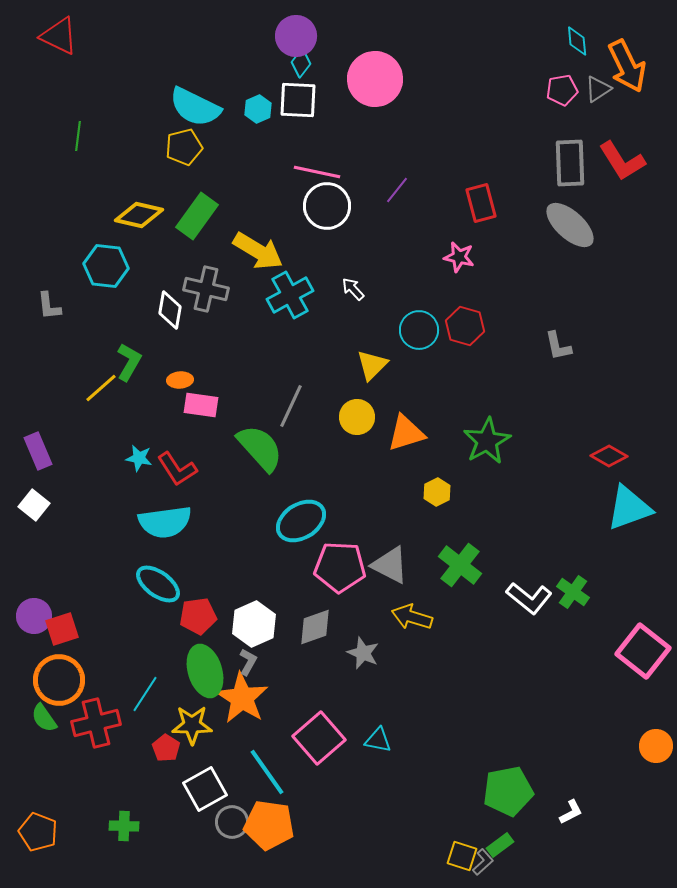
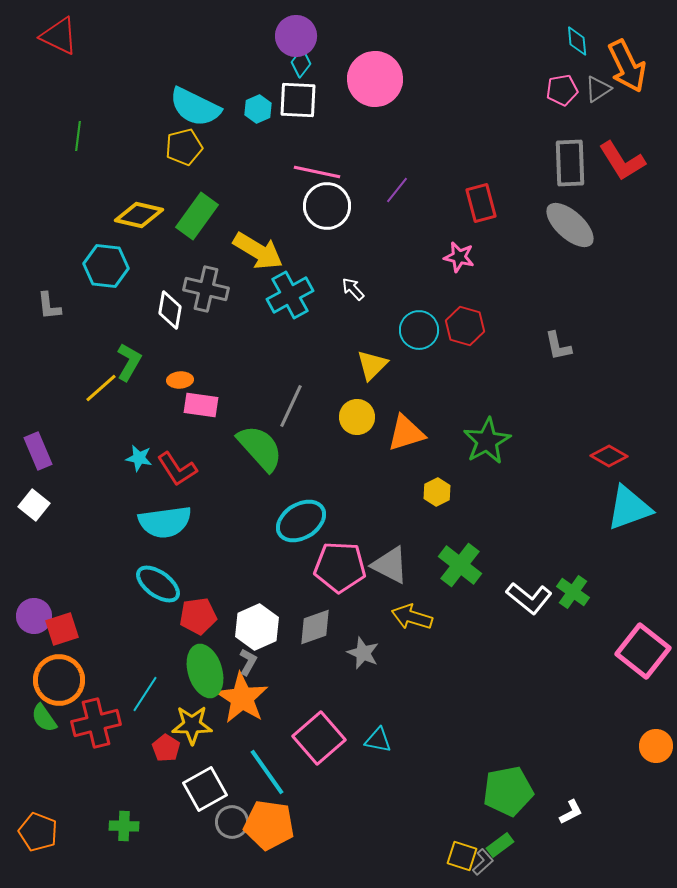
white hexagon at (254, 624): moved 3 px right, 3 px down
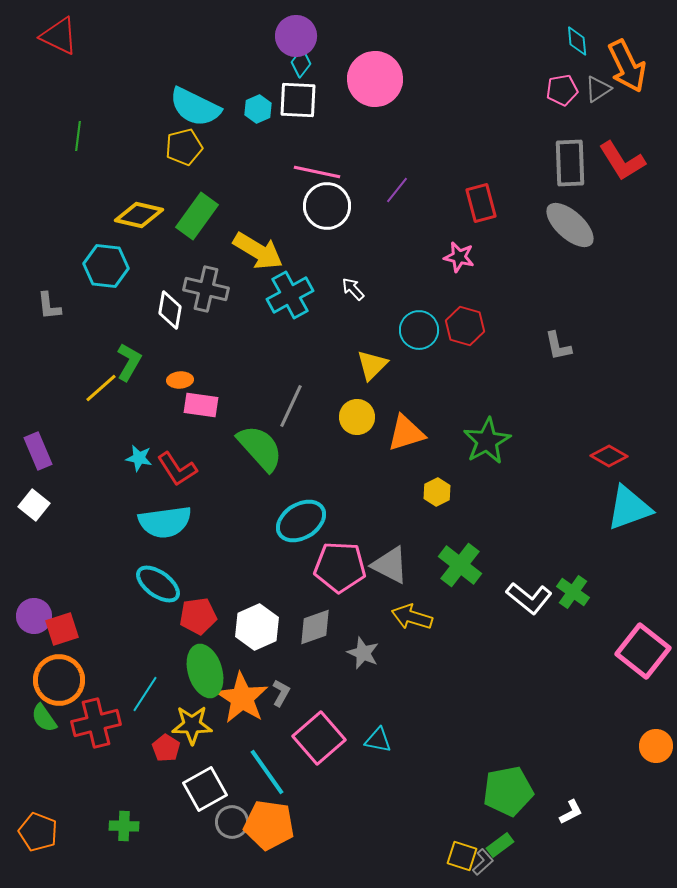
gray L-shape at (248, 662): moved 33 px right, 31 px down
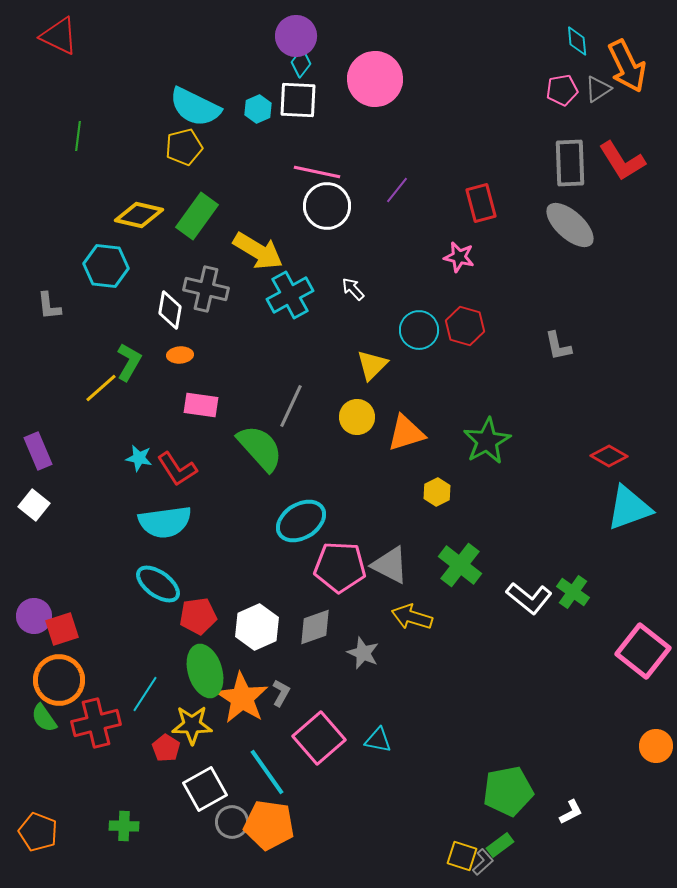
orange ellipse at (180, 380): moved 25 px up
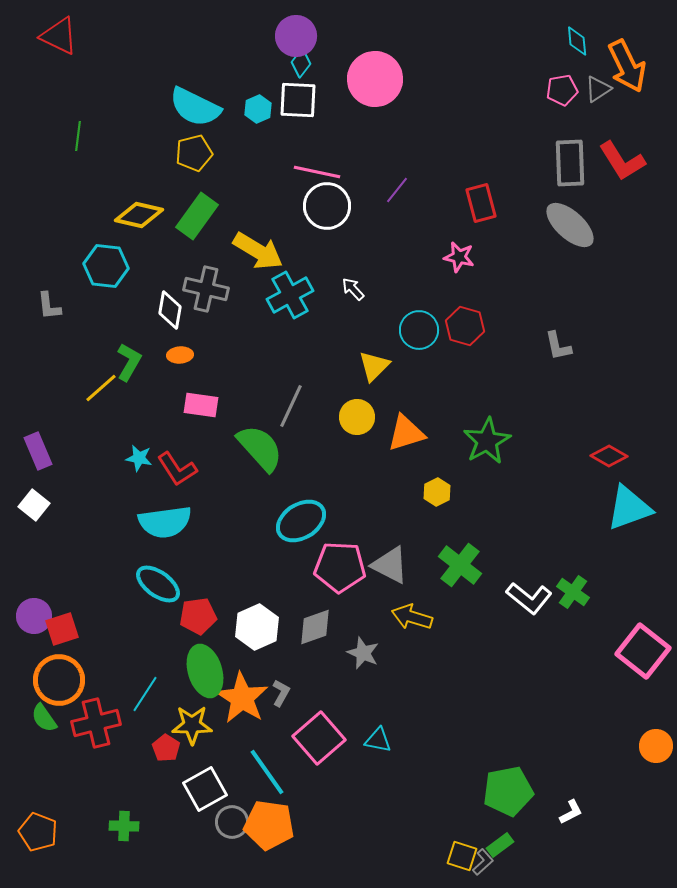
yellow pentagon at (184, 147): moved 10 px right, 6 px down
yellow triangle at (372, 365): moved 2 px right, 1 px down
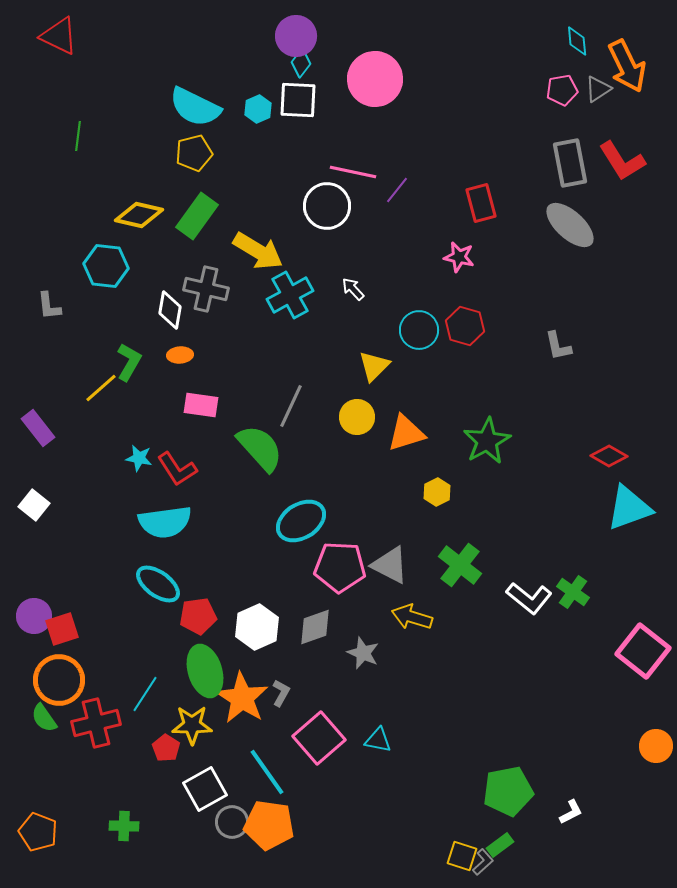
gray rectangle at (570, 163): rotated 9 degrees counterclockwise
pink line at (317, 172): moved 36 px right
purple rectangle at (38, 451): moved 23 px up; rotated 15 degrees counterclockwise
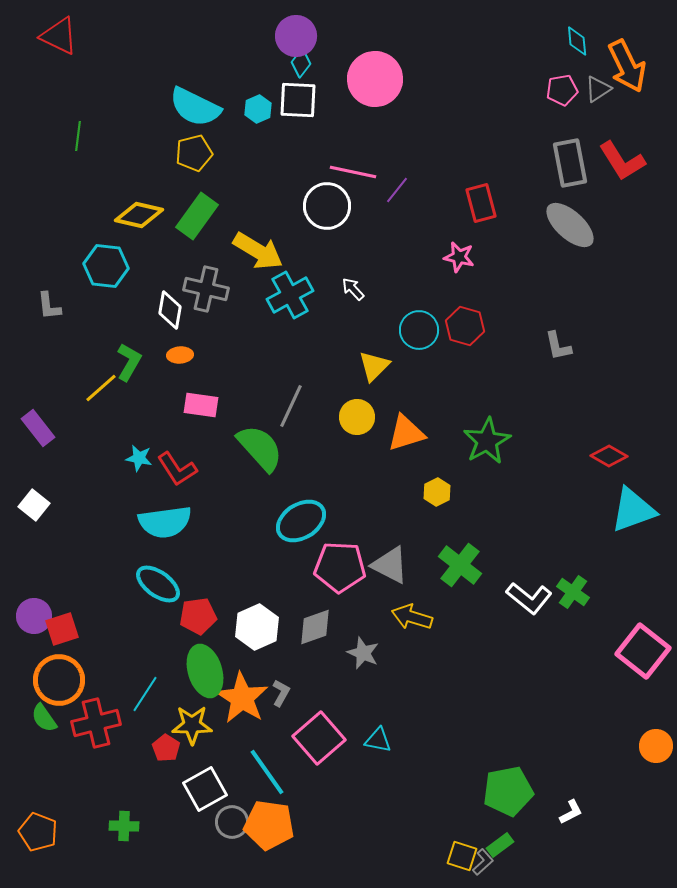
cyan triangle at (629, 508): moved 4 px right, 2 px down
